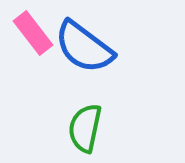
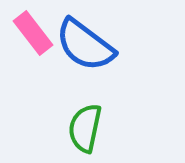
blue semicircle: moved 1 px right, 2 px up
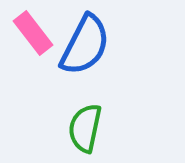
blue semicircle: rotated 100 degrees counterclockwise
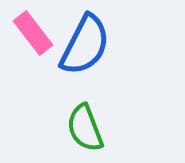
green semicircle: rotated 33 degrees counterclockwise
